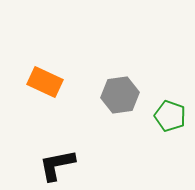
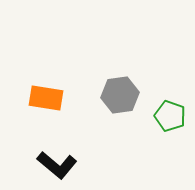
orange rectangle: moved 1 px right, 16 px down; rotated 16 degrees counterclockwise
black L-shape: rotated 129 degrees counterclockwise
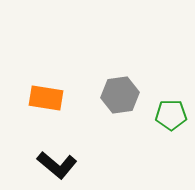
green pentagon: moved 1 px right, 1 px up; rotated 20 degrees counterclockwise
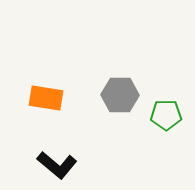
gray hexagon: rotated 9 degrees clockwise
green pentagon: moved 5 px left
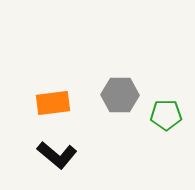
orange rectangle: moved 7 px right, 5 px down; rotated 16 degrees counterclockwise
black L-shape: moved 10 px up
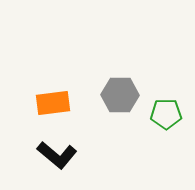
green pentagon: moved 1 px up
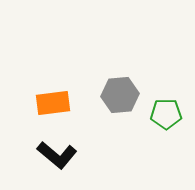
gray hexagon: rotated 6 degrees counterclockwise
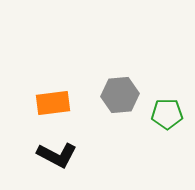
green pentagon: moved 1 px right
black L-shape: rotated 12 degrees counterclockwise
